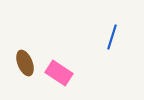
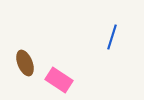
pink rectangle: moved 7 px down
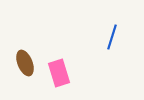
pink rectangle: moved 7 px up; rotated 40 degrees clockwise
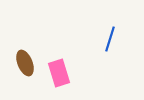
blue line: moved 2 px left, 2 px down
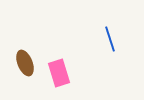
blue line: rotated 35 degrees counterclockwise
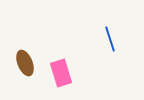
pink rectangle: moved 2 px right
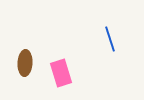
brown ellipse: rotated 25 degrees clockwise
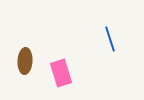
brown ellipse: moved 2 px up
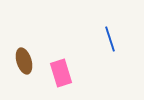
brown ellipse: moved 1 px left; rotated 20 degrees counterclockwise
